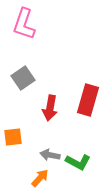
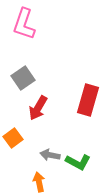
red arrow: moved 12 px left; rotated 20 degrees clockwise
orange square: moved 1 px down; rotated 30 degrees counterclockwise
orange arrow: moved 1 px left, 4 px down; rotated 54 degrees counterclockwise
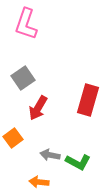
pink L-shape: moved 2 px right
orange arrow: rotated 72 degrees counterclockwise
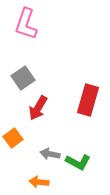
gray arrow: moved 1 px up
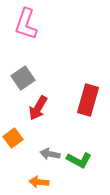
green L-shape: moved 1 px right, 2 px up
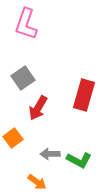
red rectangle: moved 4 px left, 5 px up
gray arrow: rotated 12 degrees counterclockwise
orange arrow: moved 2 px left; rotated 150 degrees counterclockwise
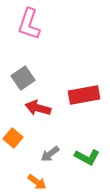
pink L-shape: moved 3 px right
red rectangle: rotated 64 degrees clockwise
red arrow: rotated 75 degrees clockwise
orange square: rotated 12 degrees counterclockwise
gray arrow: rotated 36 degrees counterclockwise
green L-shape: moved 8 px right, 3 px up
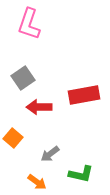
red arrow: moved 1 px right, 1 px up; rotated 15 degrees counterclockwise
green L-shape: moved 6 px left, 17 px down; rotated 15 degrees counterclockwise
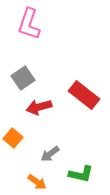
red rectangle: rotated 48 degrees clockwise
red arrow: rotated 15 degrees counterclockwise
